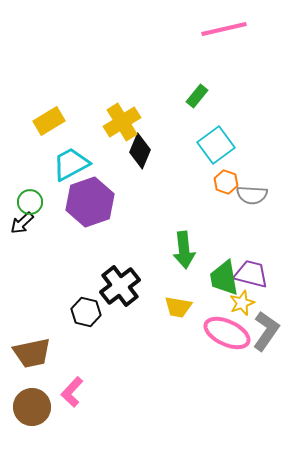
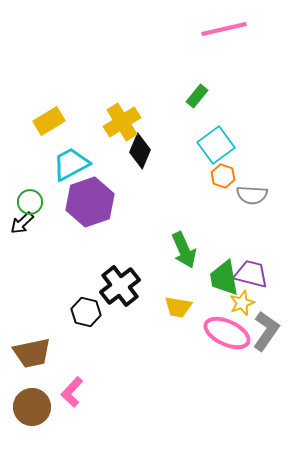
orange hexagon: moved 3 px left, 6 px up
green arrow: rotated 18 degrees counterclockwise
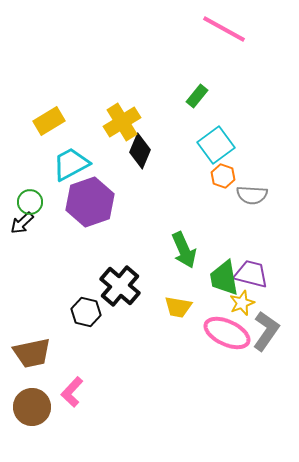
pink line: rotated 42 degrees clockwise
black cross: rotated 12 degrees counterclockwise
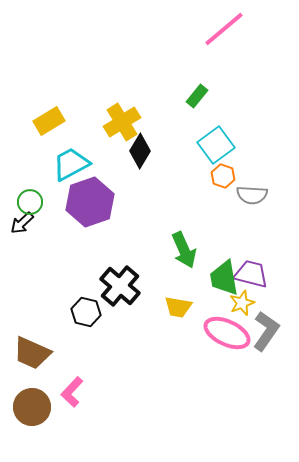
pink line: rotated 69 degrees counterclockwise
black diamond: rotated 8 degrees clockwise
brown trapezoid: rotated 36 degrees clockwise
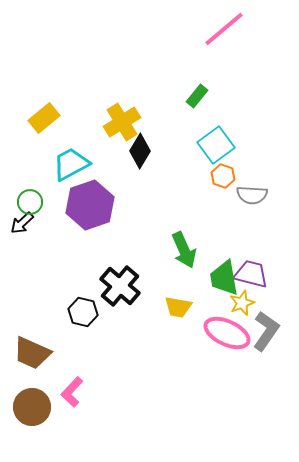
yellow rectangle: moved 5 px left, 3 px up; rotated 8 degrees counterclockwise
purple hexagon: moved 3 px down
black hexagon: moved 3 px left
